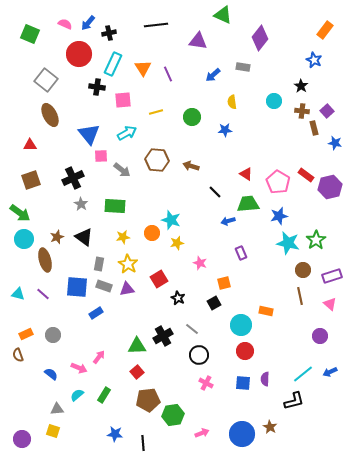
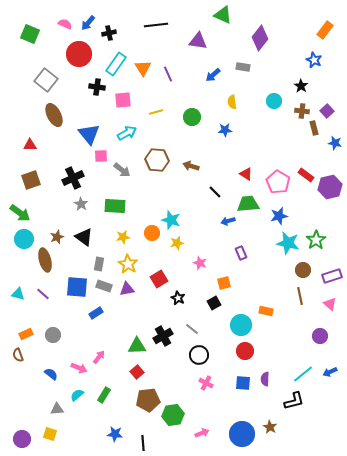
cyan rectangle at (113, 64): moved 3 px right; rotated 10 degrees clockwise
brown ellipse at (50, 115): moved 4 px right
yellow square at (53, 431): moved 3 px left, 3 px down
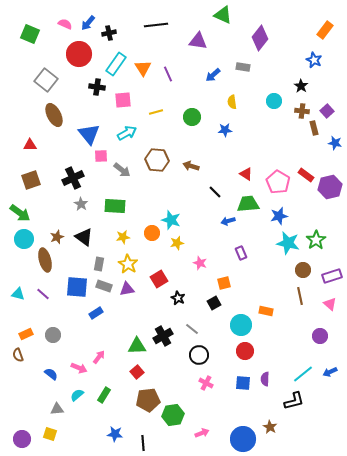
blue circle at (242, 434): moved 1 px right, 5 px down
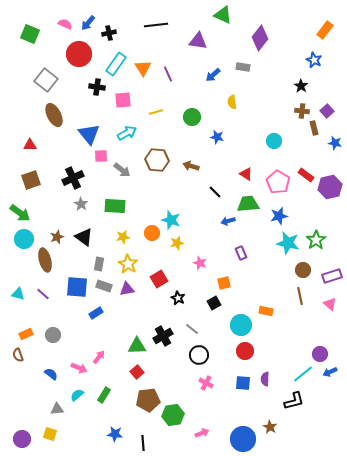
cyan circle at (274, 101): moved 40 px down
blue star at (225, 130): moved 8 px left, 7 px down; rotated 16 degrees clockwise
purple circle at (320, 336): moved 18 px down
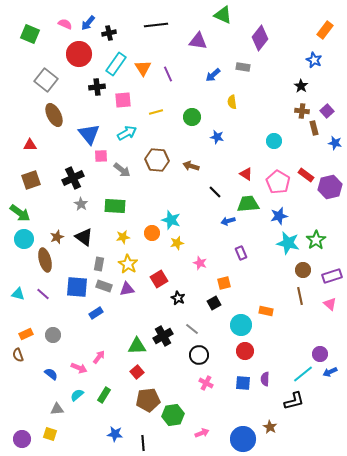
black cross at (97, 87): rotated 14 degrees counterclockwise
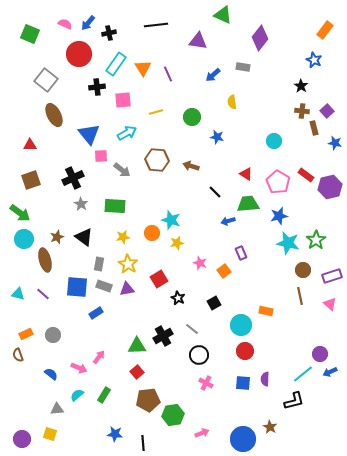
orange square at (224, 283): moved 12 px up; rotated 24 degrees counterclockwise
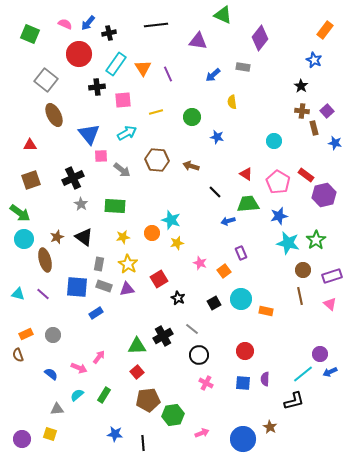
purple hexagon at (330, 187): moved 6 px left, 8 px down
cyan circle at (241, 325): moved 26 px up
